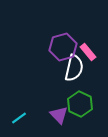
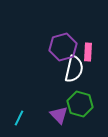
pink rectangle: rotated 42 degrees clockwise
white semicircle: moved 1 px down
green hexagon: rotated 10 degrees counterclockwise
cyan line: rotated 28 degrees counterclockwise
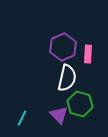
purple hexagon: rotated 8 degrees counterclockwise
pink rectangle: moved 2 px down
white semicircle: moved 7 px left, 9 px down
cyan line: moved 3 px right
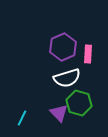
white semicircle: rotated 60 degrees clockwise
green hexagon: moved 1 px left, 1 px up
purple triangle: moved 2 px up
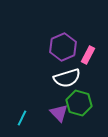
pink rectangle: moved 1 px down; rotated 24 degrees clockwise
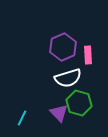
pink rectangle: rotated 30 degrees counterclockwise
white semicircle: moved 1 px right
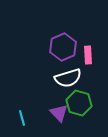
cyan line: rotated 42 degrees counterclockwise
